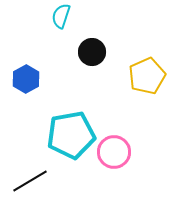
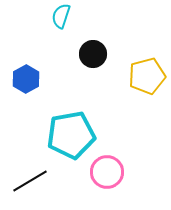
black circle: moved 1 px right, 2 px down
yellow pentagon: rotated 9 degrees clockwise
pink circle: moved 7 px left, 20 px down
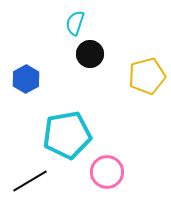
cyan semicircle: moved 14 px right, 7 px down
black circle: moved 3 px left
cyan pentagon: moved 4 px left
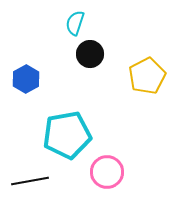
yellow pentagon: rotated 12 degrees counterclockwise
black line: rotated 21 degrees clockwise
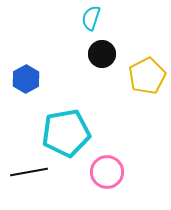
cyan semicircle: moved 16 px right, 5 px up
black circle: moved 12 px right
cyan pentagon: moved 1 px left, 2 px up
black line: moved 1 px left, 9 px up
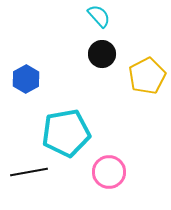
cyan semicircle: moved 8 px right, 2 px up; rotated 120 degrees clockwise
pink circle: moved 2 px right
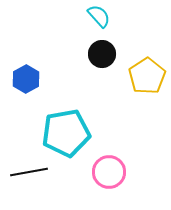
yellow pentagon: rotated 6 degrees counterclockwise
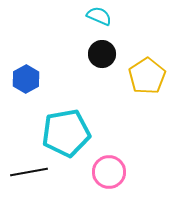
cyan semicircle: rotated 25 degrees counterclockwise
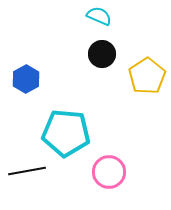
cyan pentagon: rotated 15 degrees clockwise
black line: moved 2 px left, 1 px up
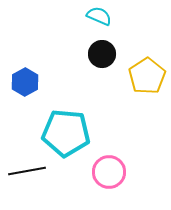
blue hexagon: moved 1 px left, 3 px down
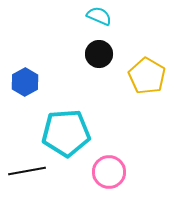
black circle: moved 3 px left
yellow pentagon: rotated 9 degrees counterclockwise
cyan pentagon: rotated 9 degrees counterclockwise
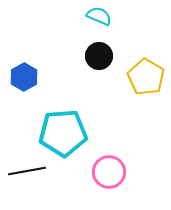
black circle: moved 2 px down
yellow pentagon: moved 1 px left, 1 px down
blue hexagon: moved 1 px left, 5 px up
cyan pentagon: moved 3 px left
